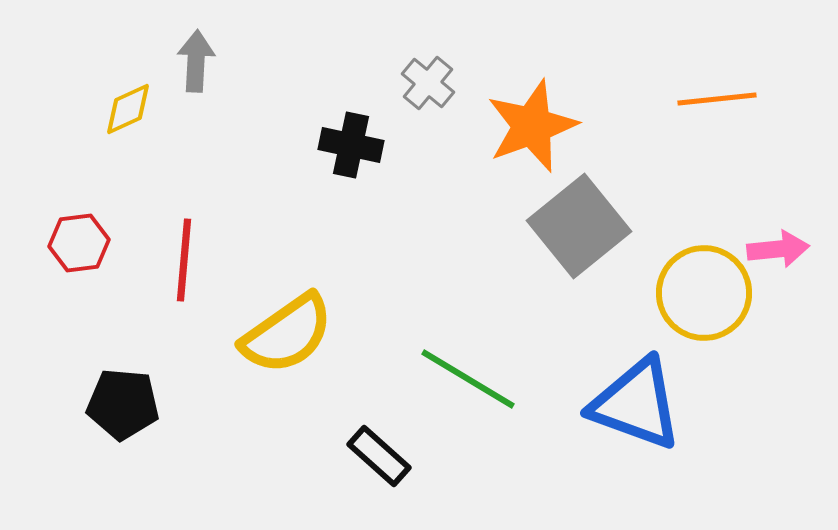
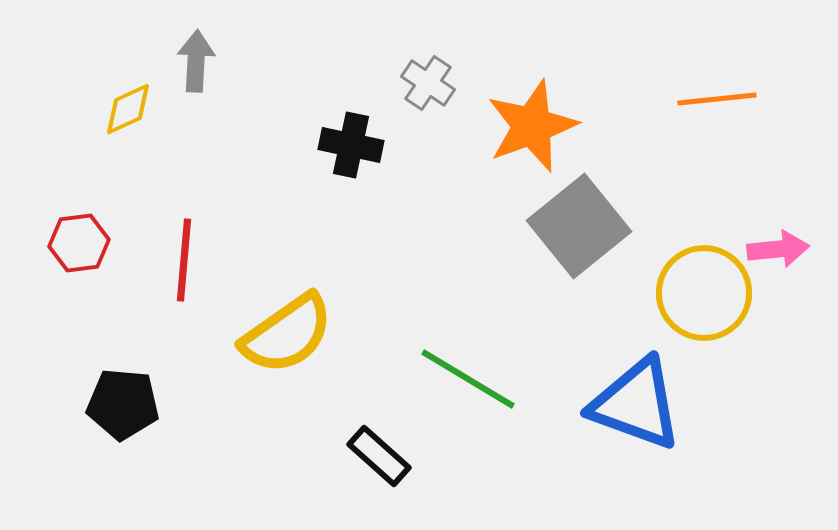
gray cross: rotated 6 degrees counterclockwise
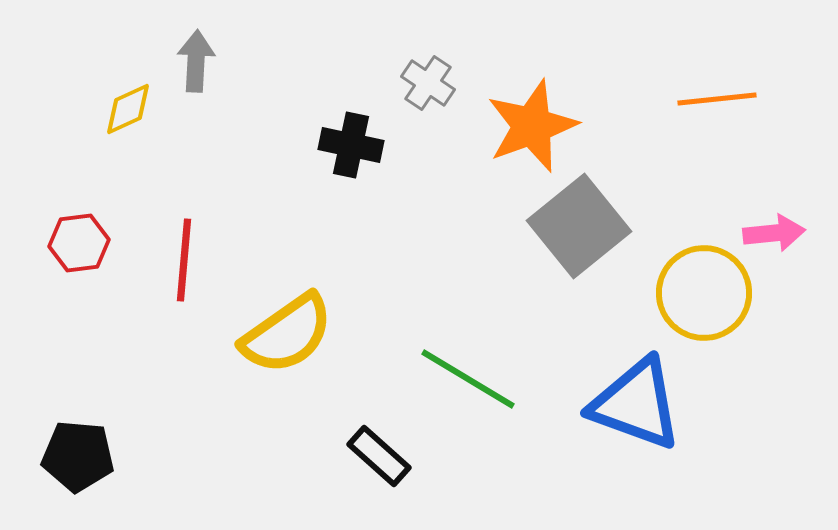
pink arrow: moved 4 px left, 16 px up
black pentagon: moved 45 px left, 52 px down
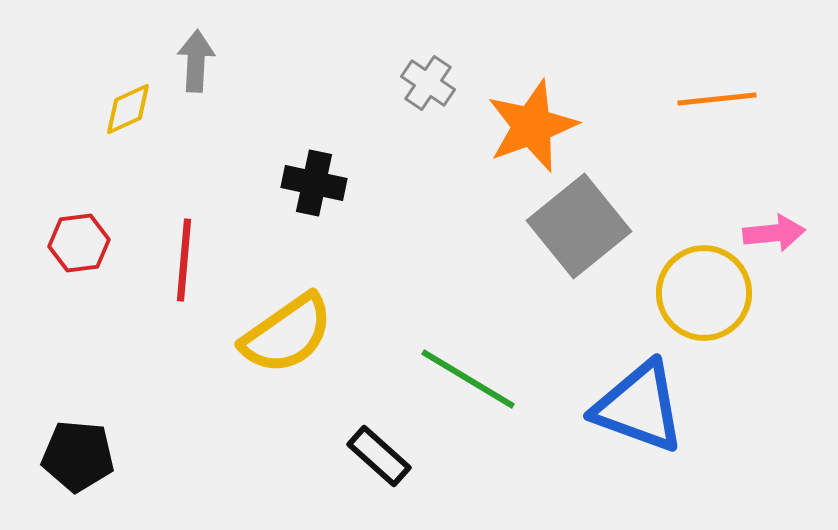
black cross: moved 37 px left, 38 px down
blue triangle: moved 3 px right, 3 px down
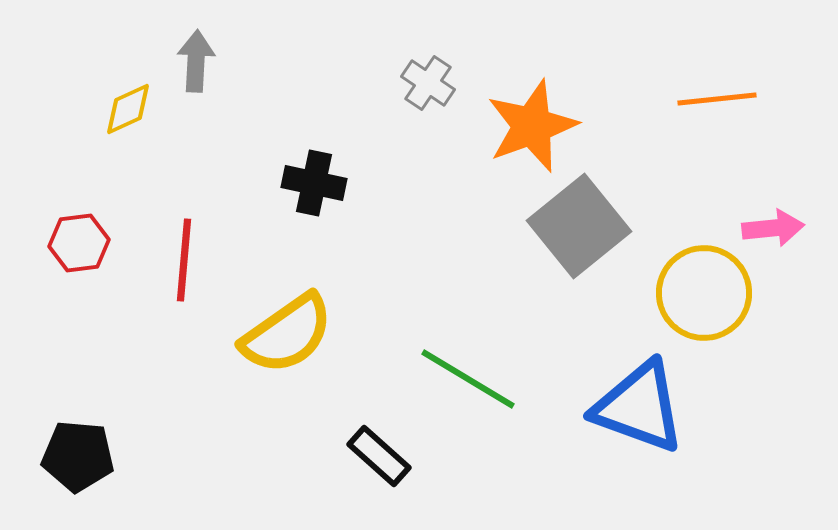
pink arrow: moved 1 px left, 5 px up
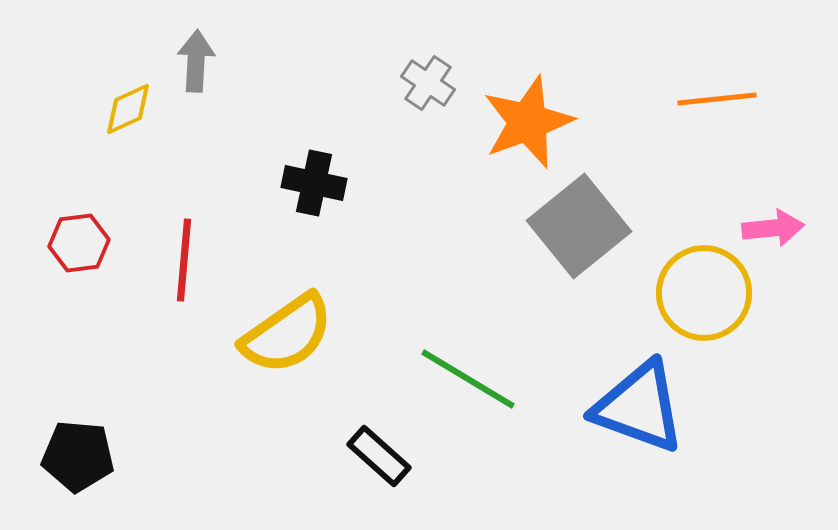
orange star: moved 4 px left, 4 px up
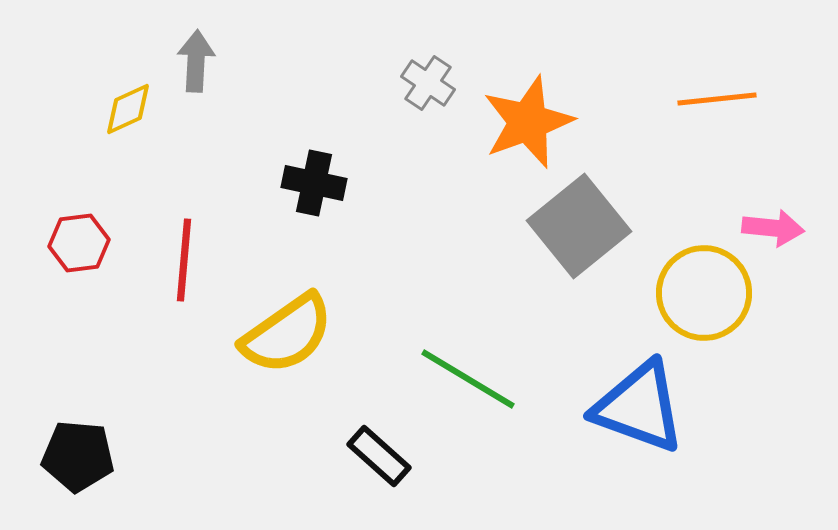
pink arrow: rotated 12 degrees clockwise
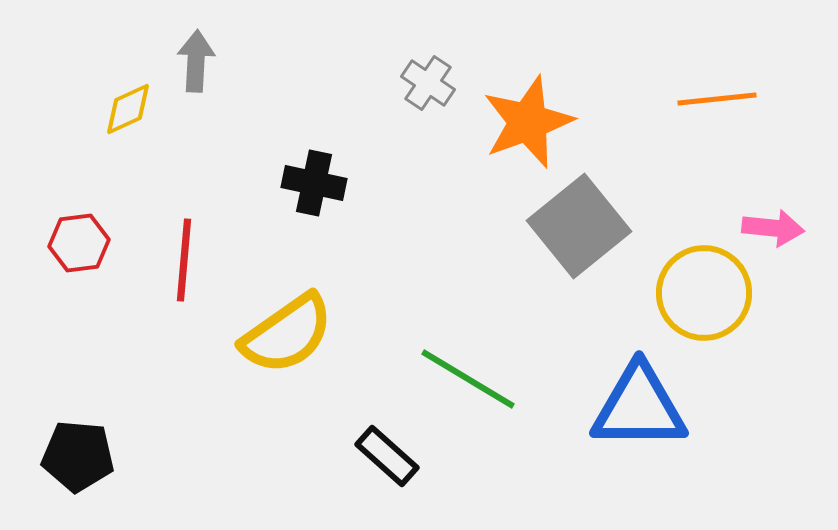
blue triangle: rotated 20 degrees counterclockwise
black rectangle: moved 8 px right
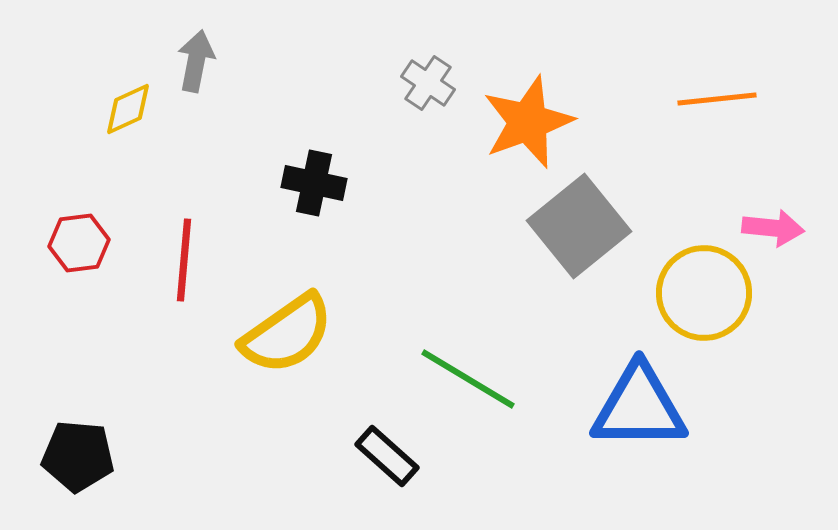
gray arrow: rotated 8 degrees clockwise
